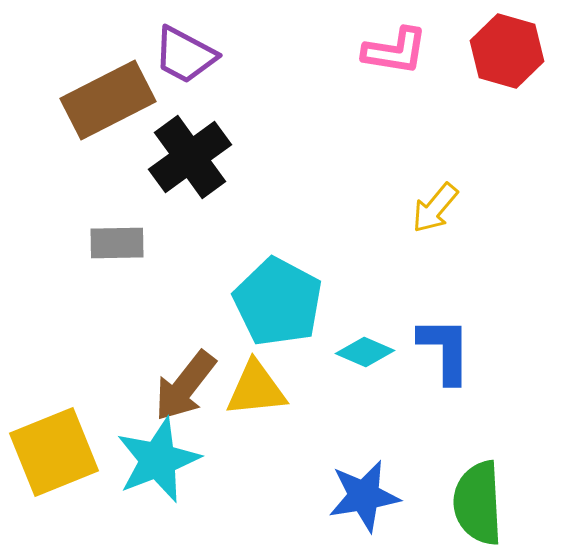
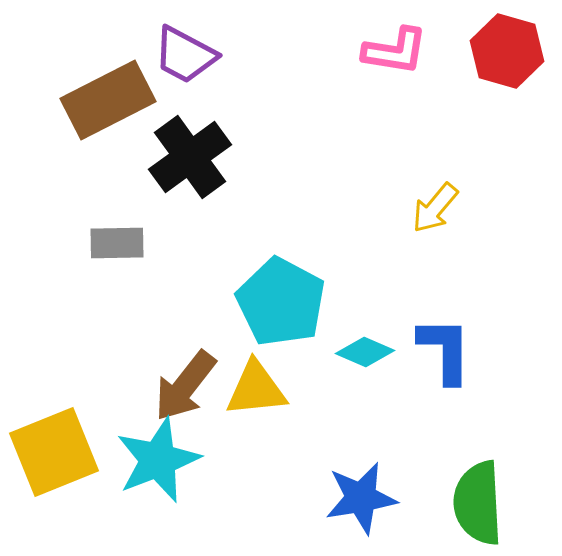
cyan pentagon: moved 3 px right
blue star: moved 3 px left, 2 px down
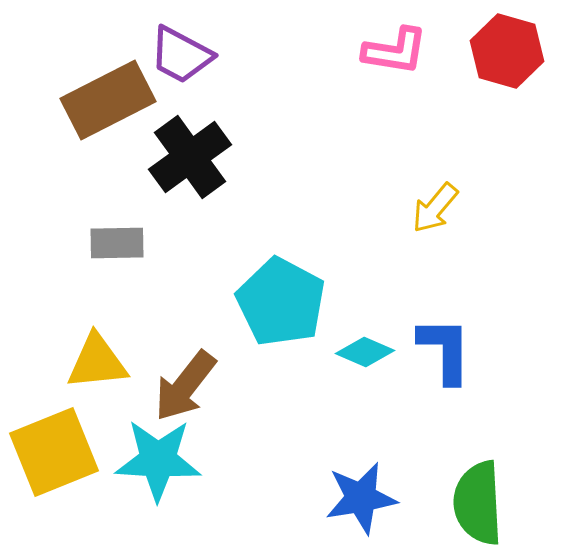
purple trapezoid: moved 4 px left
yellow triangle: moved 159 px left, 27 px up
cyan star: rotated 24 degrees clockwise
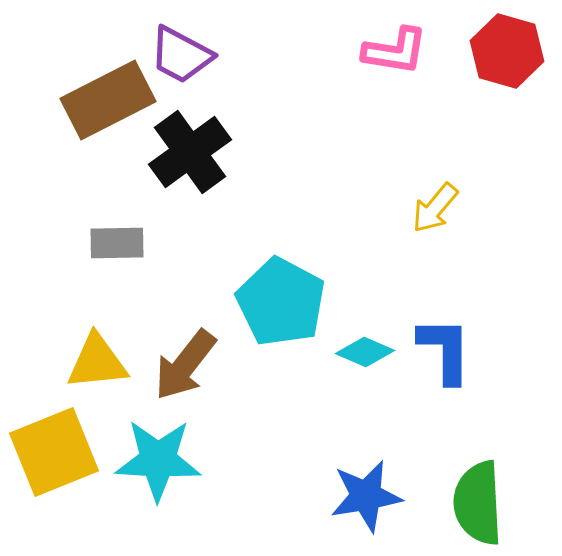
black cross: moved 5 px up
brown arrow: moved 21 px up
blue star: moved 5 px right, 2 px up
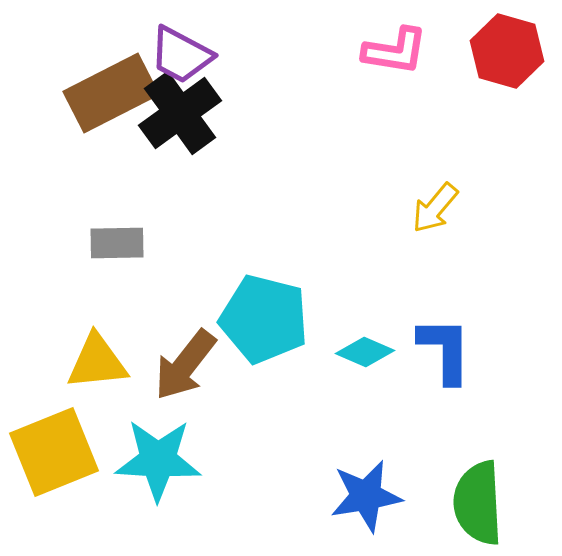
brown rectangle: moved 3 px right, 7 px up
black cross: moved 10 px left, 39 px up
cyan pentagon: moved 17 px left, 17 px down; rotated 14 degrees counterclockwise
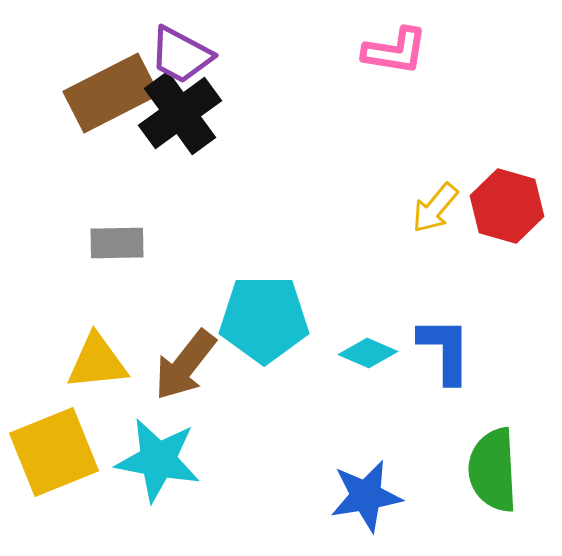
red hexagon: moved 155 px down
cyan pentagon: rotated 14 degrees counterclockwise
cyan diamond: moved 3 px right, 1 px down
cyan star: rotated 8 degrees clockwise
green semicircle: moved 15 px right, 33 px up
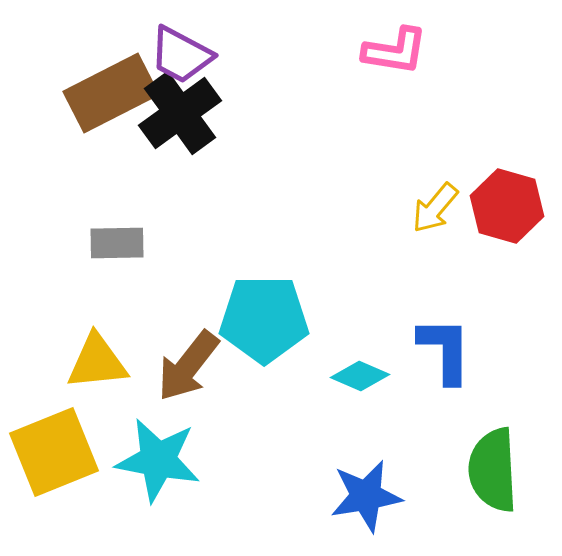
cyan diamond: moved 8 px left, 23 px down
brown arrow: moved 3 px right, 1 px down
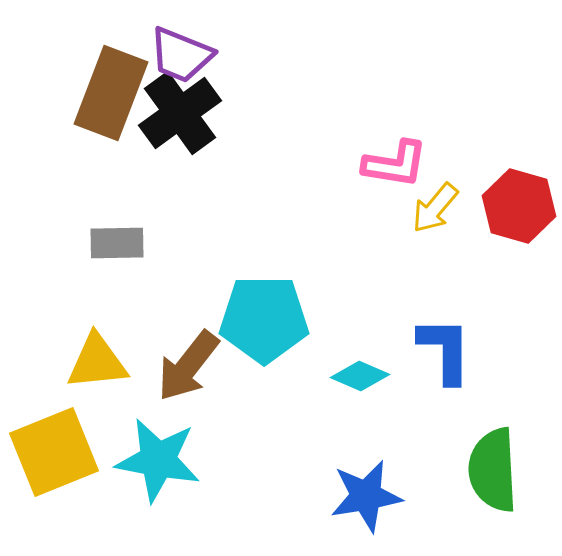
pink L-shape: moved 113 px down
purple trapezoid: rotated 6 degrees counterclockwise
brown rectangle: rotated 42 degrees counterclockwise
red hexagon: moved 12 px right
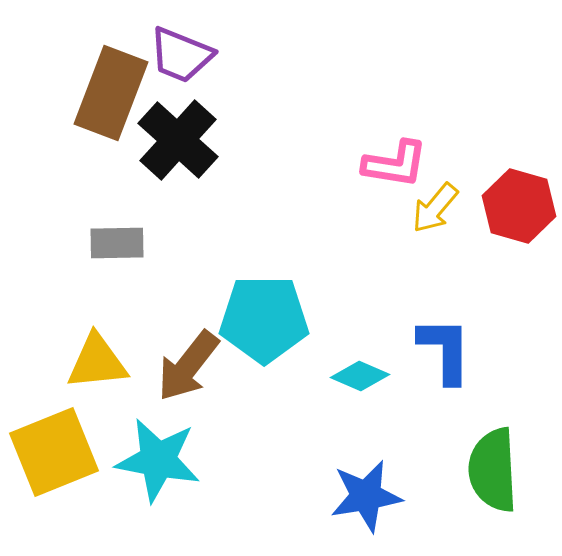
black cross: moved 2 px left, 27 px down; rotated 12 degrees counterclockwise
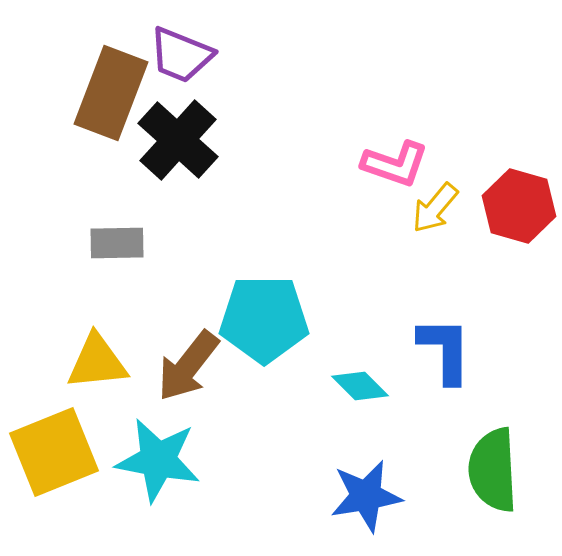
pink L-shape: rotated 10 degrees clockwise
cyan diamond: moved 10 px down; rotated 22 degrees clockwise
